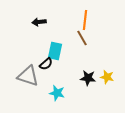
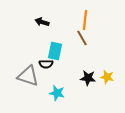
black arrow: moved 3 px right; rotated 24 degrees clockwise
black semicircle: rotated 40 degrees clockwise
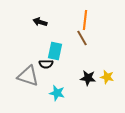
black arrow: moved 2 px left
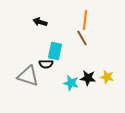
cyan star: moved 14 px right, 10 px up
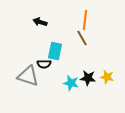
black semicircle: moved 2 px left
